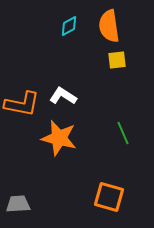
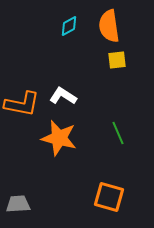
green line: moved 5 px left
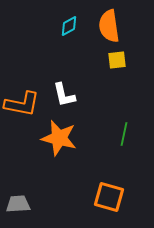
white L-shape: moved 1 px right, 1 px up; rotated 136 degrees counterclockwise
green line: moved 6 px right, 1 px down; rotated 35 degrees clockwise
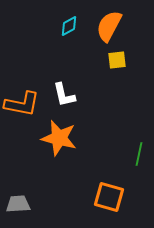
orange semicircle: rotated 36 degrees clockwise
green line: moved 15 px right, 20 px down
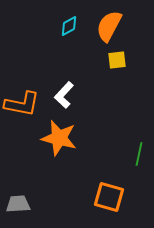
white L-shape: rotated 56 degrees clockwise
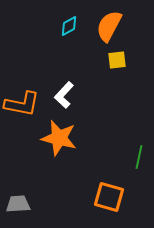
green line: moved 3 px down
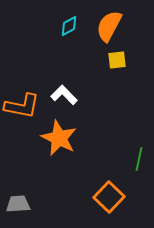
white L-shape: rotated 92 degrees clockwise
orange L-shape: moved 2 px down
orange star: rotated 12 degrees clockwise
green line: moved 2 px down
orange square: rotated 28 degrees clockwise
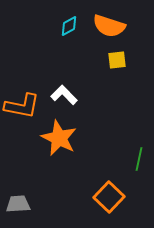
orange semicircle: rotated 100 degrees counterclockwise
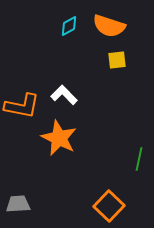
orange square: moved 9 px down
